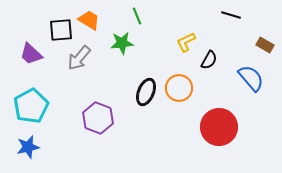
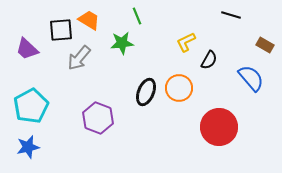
purple trapezoid: moved 4 px left, 5 px up
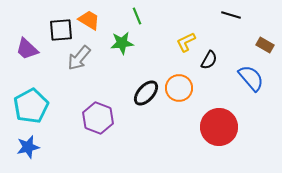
black ellipse: moved 1 px down; rotated 20 degrees clockwise
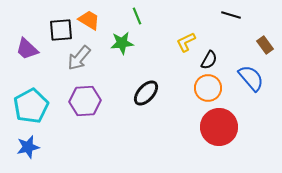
brown rectangle: rotated 24 degrees clockwise
orange circle: moved 29 px right
purple hexagon: moved 13 px left, 17 px up; rotated 24 degrees counterclockwise
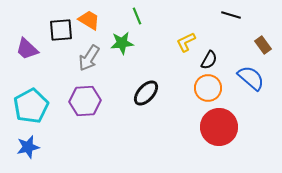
brown rectangle: moved 2 px left
gray arrow: moved 10 px right; rotated 8 degrees counterclockwise
blue semicircle: rotated 8 degrees counterclockwise
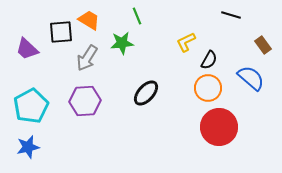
black square: moved 2 px down
gray arrow: moved 2 px left
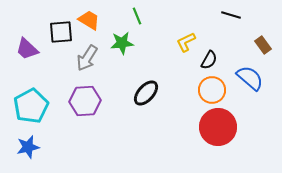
blue semicircle: moved 1 px left
orange circle: moved 4 px right, 2 px down
red circle: moved 1 px left
